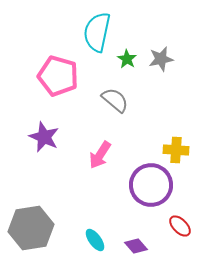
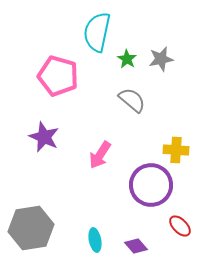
gray semicircle: moved 17 px right
cyan ellipse: rotated 25 degrees clockwise
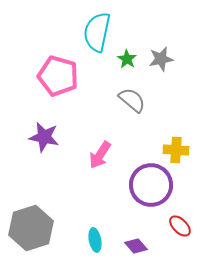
purple star: rotated 12 degrees counterclockwise
gray hexagon: rotated 9 degrees counterclockwise
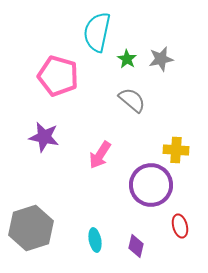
red ellipse: rotated 30 degrees clockwise
purple diamond: rotated 55 degrees clockwise
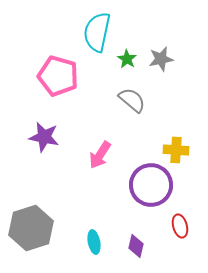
cyan ellipse: moved 1 px left, 2 px down
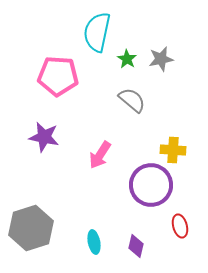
pink pentagon: rotated 12 degrees counterclockwise
yellow cross: moved 3 px left
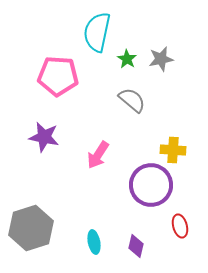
pink arrow: moved 2 px left
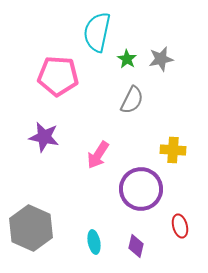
gray semicircle: rotated 76 degrees clockwise
purple circle: moved 10 px left, 4 px down
gray hexagon: rotated 18 degrees counterclockwise
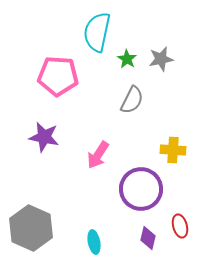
purple diamond: moved 12 px right, 8 px up
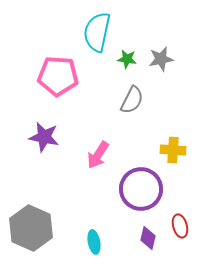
green star: rotated 24 degrees counterclockwise
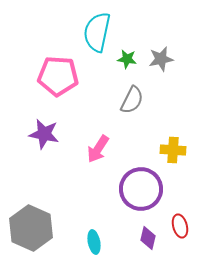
purple star: moved 3 px up
pink arrow: moved 6 px up
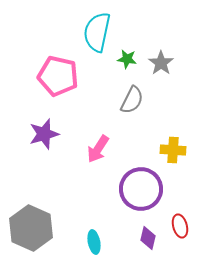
gray star: moved 4 px down; rotated 25 degrees counterclockwise
pink pentagon: rotated 9 degrees clockwise
purple star: rotated 28 degrees counterclockwise
